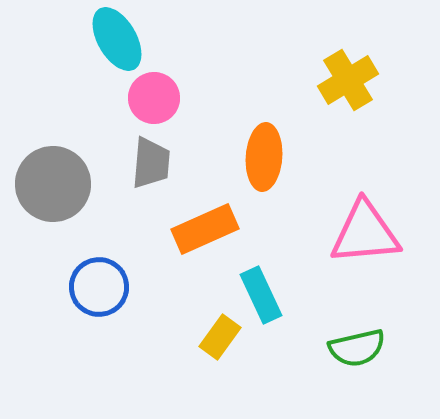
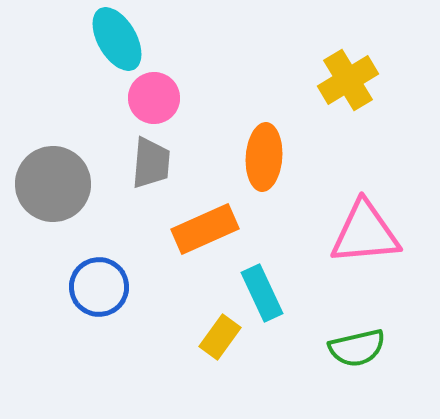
cyan rectangle: moved 1 px right, 2 px up
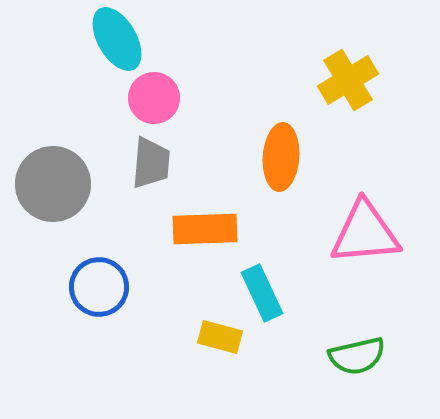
orange ellipse: moved 17 px right
orange rectangle: rotated 22 degrees clockwise
yellow rectangle: rotated 69 degrees clockwise
green semicircle: moved 8 px down
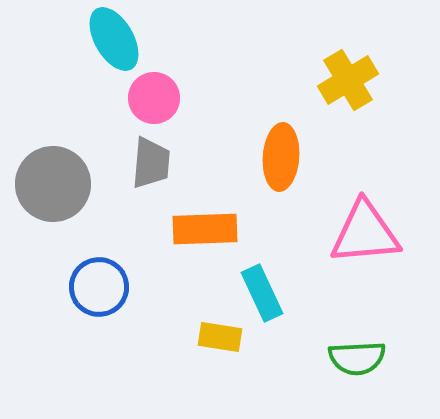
cyan ellipse: moved 3 px left
yellow rectangle: rotated 6 degrees counterclockwise
green semicircle: moved 2 px down; rotated 10 degrees clockwise
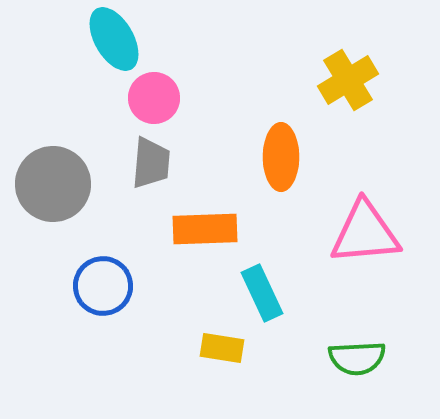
orange ellipse: rotated 4 degrees counterclockwise
blue circle: moved 4 px right, 1 px up
yellow rectangle: moved 2 px right, 11 px down
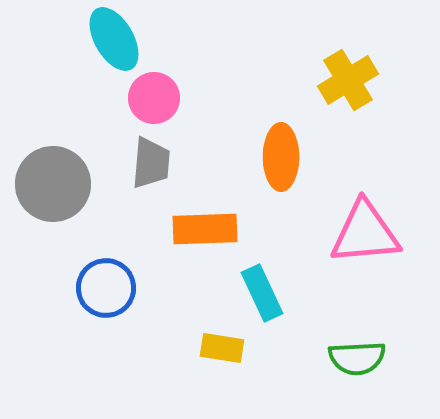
blue circle: moved 3 px right, 2 px down
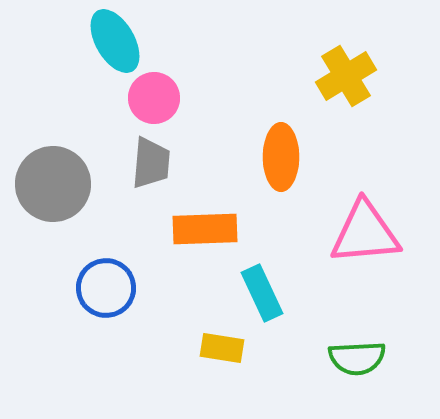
cyan ellipse: moved 1 px right, 2 px down
yellow cross: moved 2 px left, 4 px up
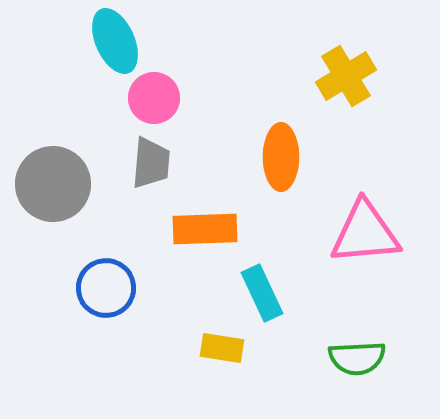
cyan ellipse: rotated 6 degrees clockwise
